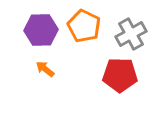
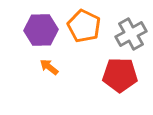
orange arrow: moved 4 px right, 2 px up
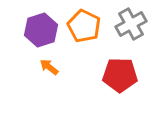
purple hexagon: rotated 16 degrees counterclockwise
gray cross: moved 10 px up
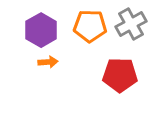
orange pentagon: moved 6 px right; rotated 24 degrees counterclockwise
purple hexagon: rotated 12 degrees counterclockwise
orange arrow: moved 1 px left, 5 px up; rotated 138 degrees clockwise
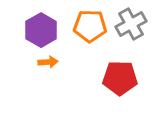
red pentagon: moved 3 px down
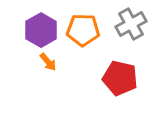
orange pentagon: moved 7 px left, 4 px down
orange arrow: rotated 54 degrees clockwise
red pentagon: rotated 12 degrees clockwise
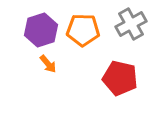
purple hexagon: rotated 12 degrees clockwise
orange arrow: moved 2 px down
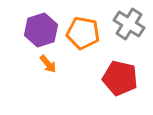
gray cross: moved 2 px left; rotated 28 degrees counterclockwise
orange pentagon: moved 3 px down; rotated 8 degrees clockwise
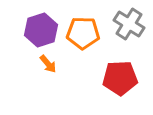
orange pentagon: rotated 8 degrees counterclockwise
red pentagon: rotated 16 degrees counterclockwise
